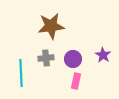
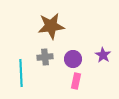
gray cross: moved 1 px left, 1 px up
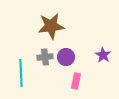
purple circle: moved 7 px left, 2 px up
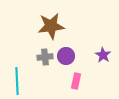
purple circle: moved 1 px up
cyan line: moved 4 px left, 8 px down
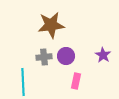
brown star: moved 1 px up
gray cross: moved 1 px left
cyan line: moved 6 px right, 1 px down
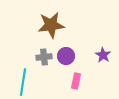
cyan line: rotated 12 degrees clockwise
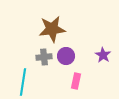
brown star: moved 1 px right, 4 px down
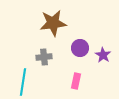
brown star: moved 1 px right, 6 px up
purple circle: moved 14 px right, 8 px up
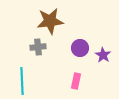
brown star: moved 3 px left, 2 px up
gray cross: moved 6 px left, 10 px up
cyan line: moved 1 px left, 1 px up; rotated 12 degrees counterclockwise
